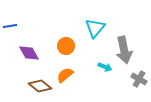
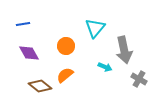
blue line: moved 13 px right, 2 px up
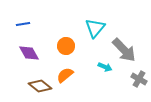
gray arrow: rotated 32 degrees counterclockwise
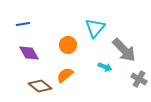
orange circle: moved 2 px right, 1 px up
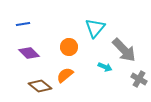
orange circle: moved 1 px right, 2 px down
purple diamond: rotated 15 degrees counterclockwise
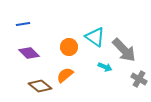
cyan triangle: moved 9 px down; rotated 35 degrees counterclockwise
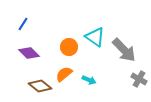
blue line: rotated 48 degrees counterclockwise
cyan arrow: moved 16 px left, 13 px down
orange semicircle: moved 1 px left, 1 px up
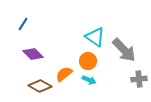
orange circle: moved 19 px right, 14 px down
purple diamond: moved 4 px right, 1 px down
gray cross: rotated 35 degrees counterclockwise
brown diamond: rotated 10 degrees counterclockwise
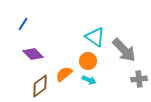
brown diamond: rotated 65 degrees counterclockwise
